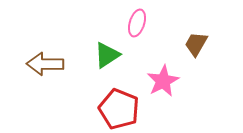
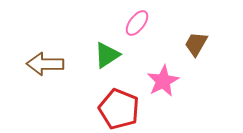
pink ellipse: rotated 20 degrees clockwise
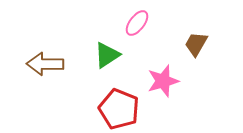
pink star: rotated 12 degrees clockwise
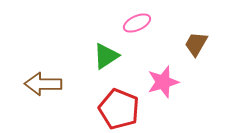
pink ellipse: rotated 28 degrees clockwise
green triangle: moved 1 px left, 1 px down
brown arrow: moved 2 px left, 20 px down
pink star: moved 1 px down
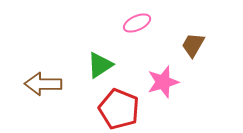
brown trapezoid: moved 3 px left, 1 px down
green triangle: moved 6 px left, 9 px down
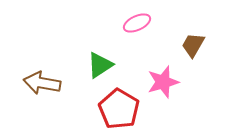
brown arrow: moved 1 px left, 1 px up; rotated 9 degrees clockwise
red pentagon: rotated 9 degrees clockwise
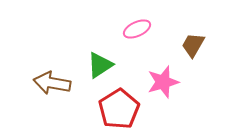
pink ellipse: moved 6 px down
brown arrow: moved 10 px right
red pentagon: rotated 9 degrees clockwise
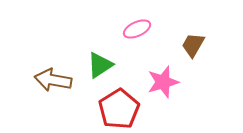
brown arrow: moved 1 px right, 3 px up
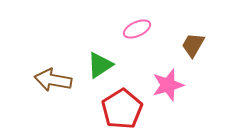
pink star: moved 5 px right, 3 px down
red pentagon: moved 3 px right
